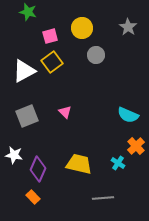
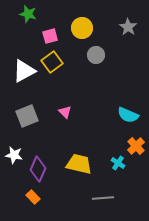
green star: moved 2 px down
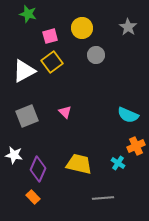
orange cross: rotated 18 degrees clockwise
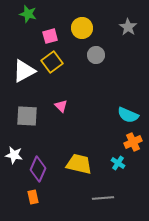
pink triangle: moved 4 px left, 6 px up
gray square: rotated 25 degrees clockwise
orange cross: moved 3 px left, 4 px up
orange rectangle: rotated 32 degrees clockwise
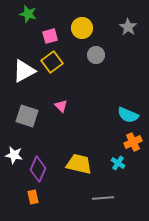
gray square: rotated 15 degrees clockwise
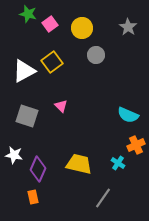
pink square: moved 12 px up; rotated 21 degrees counterclockwise
orange cross: moved 3 px right, 3 px down
gray line: rotated 50 degrees counterclockwise
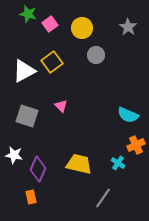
orange rectangle: moved 2 px left
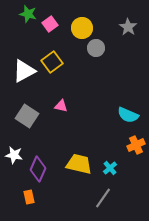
gray circle: moved 7 px up
pink triangle: rotated 32 degrees counterclockwise
gray square: rotated 15 degrees clockwise
cyan cross: moved 8 px left, 5 px down; rotated 16 degrees clockwise
orange rectangle: moved 2 px left
